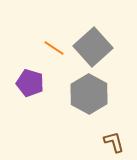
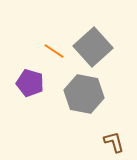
orange line: moved 3 px down
gray hexagon: moved 5 px left; rotated 18 degrees counterclockwise
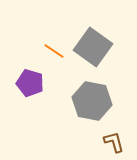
gray square: rotated 12 degrees counterclockwise
gray hexagon: moved 8 px right, 7 px down
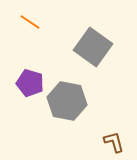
orange line: moved 24 px left, 29 px up
gray hexagon: moved 25 px left
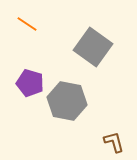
orange line: moved 3 px left, 2 px down
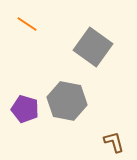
purple pentagon: moved 5 px left, 26 px down
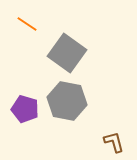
gray square: moved 26 px left, 6 px down
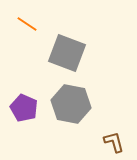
gray square: rotated 15 degrees counterclockwise
gray hexagon: moved 4 px right, 3 px down
purple pentagon: moved 1 px left, 1 px up; rotated 8 degrees clockwise
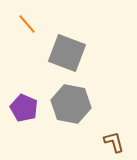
orange line: rotated 15 degrees clockwise
